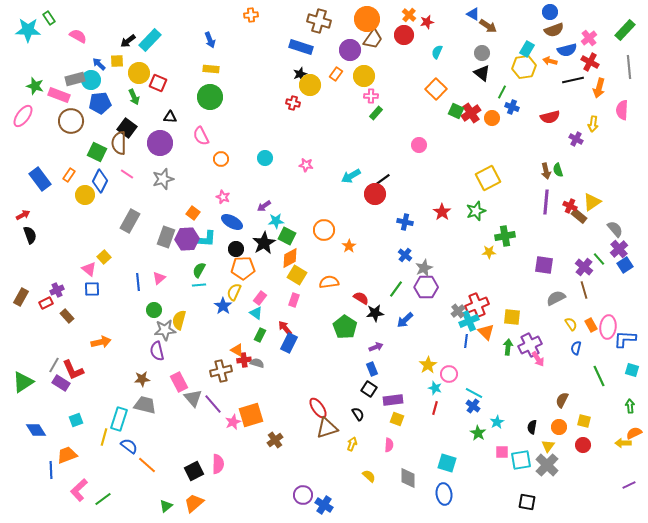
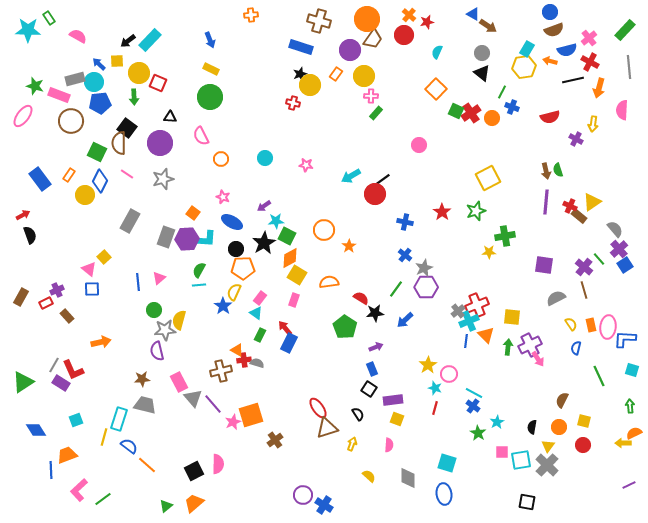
yellow rectangle at (211, 69): rotated 21 degrees clockwise
cyan circle at (91, 80): moved 3 px right, 2 px down
green arrow at (134, 97): rotated 21 degrees clockwise
orange rectangle at (591, 325): rotated 16 degrees clockwise
orange triangle at (486, 332): moved 3 px down
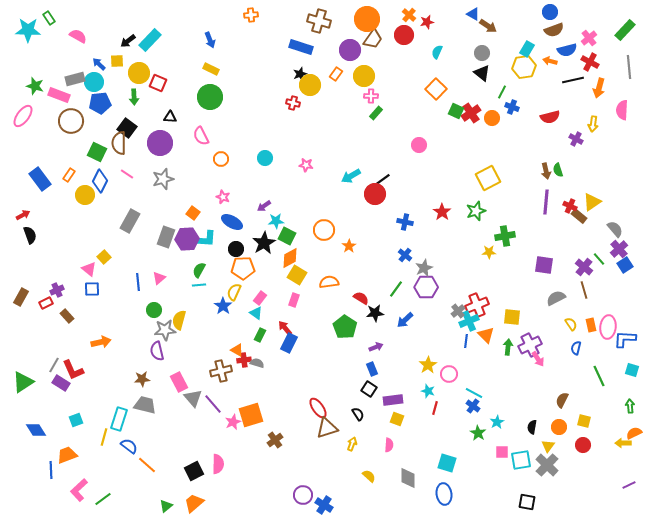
cyan star at (435, 388): moved 7 px left, 3 px down
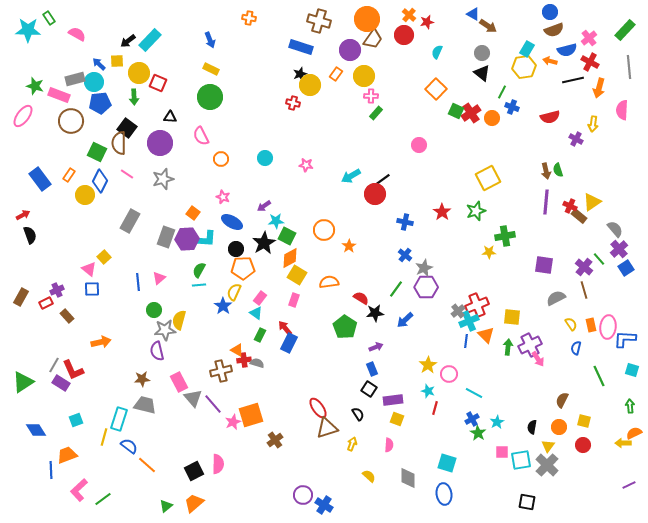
orange cross at (251, 15): moved 2 px left, 3 px down; rotated 16 degrees clockwise
pink semicircle at (78, 36): moved 1 px left, 2 px up
blue square at (625, 265): moved 1 px right, 3 px down
blue cross at (473, 406): moved 1 px left, 13 px down; rotated 24 degrees clockwise
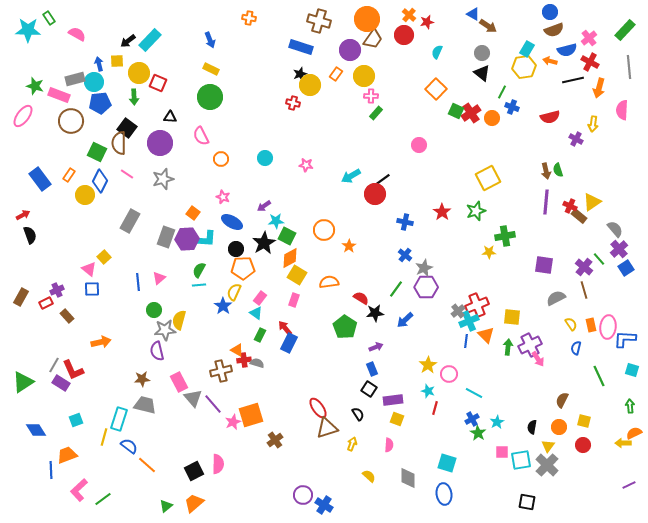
blue arrow at (99, 64): rotated 32 degrees clockwise
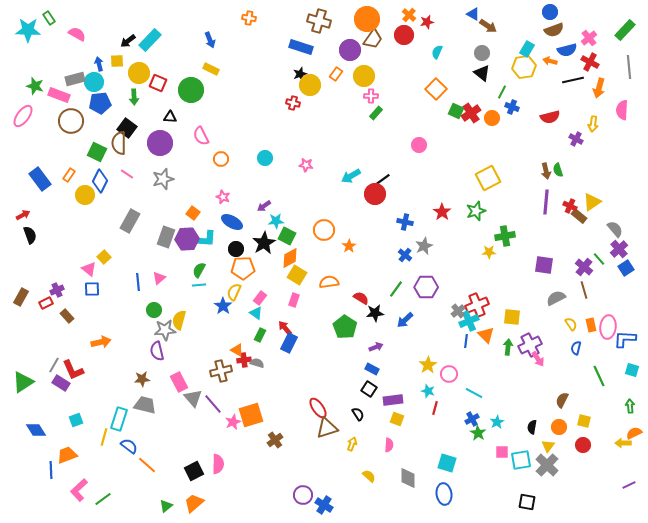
green circle at (210, 97): moved 19 px left, 7 px up
gray star at (424, 268): moved 22 px up
blue rectangle at (372, 369): rotated 40 degrees counterclockwise
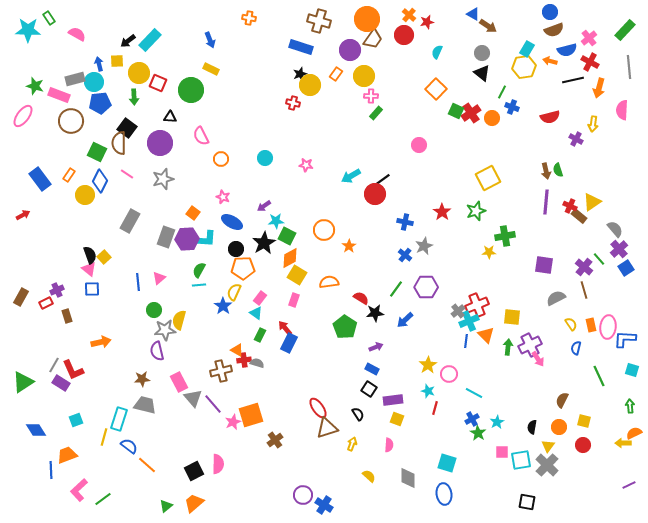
black semicircle at (30, 235): moved 60 px right, 20 px down
brown rectangle at (67, 316): rotated 24 degrees clockwise
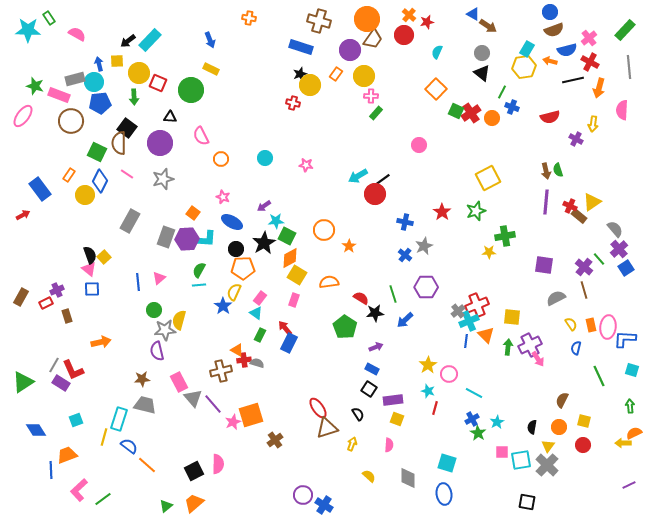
cyan arrow at (351, 176): moved 7 px right
blue rectangle at (40, 179): moved 10 px down
green line at (396, 289): moved 3 px left, 5 px down; rotated 54 degrees counterclockwise
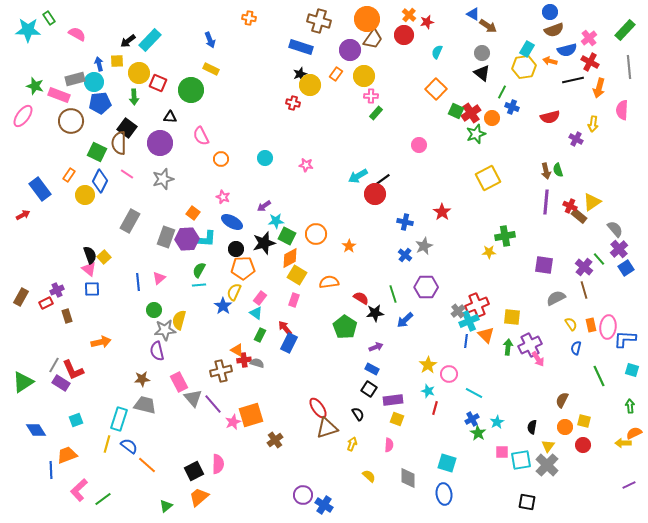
green star at (476, 211): moved 77 px up
orange circle at (324, 230): moved 8 px left, 4 px down
black star at (264, 243): rotated 15 degrees clockwise
orange circle at (559, 427): moved 6 px right
yellow line at (104, 437): moved 3 px right, 7 px down
orange trapezoid at (194, 503): moved 5 px right, 6 px up
